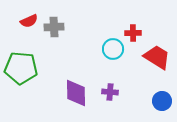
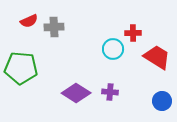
purple diamond: rotated 56 degrees counterclockwise
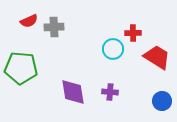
purple diamond: moved 3 px left, 1 px up; rotated 48 degrees clockwise
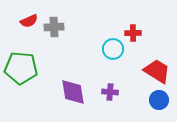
red trapezoid: moved 14 px down
blue circle: moved 3 px left, 1 px up
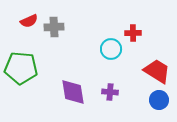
cyan circle: moved 2 px left
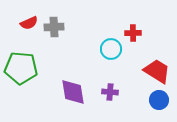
red semicircle: moved 2 px down
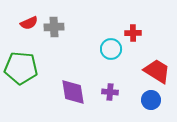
blue circle: moved 8 px left
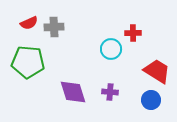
green pentagon: moved 7 px right, 6 px up
purple diamond: rotated 8 degrees counterclockwise
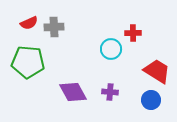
purple diamond: rotated 12 degrees counterclockwise
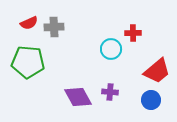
red trapezoid: rotated 108 degrees clockwise
purple diamond: moved 5 px right, 5 px down
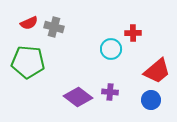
gray cross: rotated 18 degrees clockwise
purple diamond: rotated 24 degrees counterclockwise
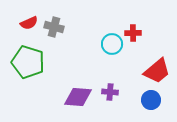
cyan circle: moved 1 px right, 5 px up
green pentagon: rotated 12 degrees clockwise
purple diamond: rotated 32 degrees counterclockwise
